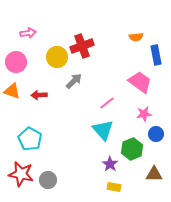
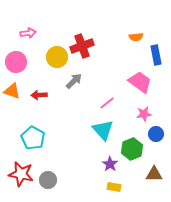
cyan pentagon: moved 3 px right, 1 px up
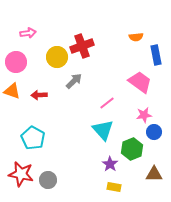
pink star: moved 1 px down
blue circle: moved 2 px left, 2 px up
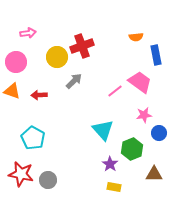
pink line: moved 8 px right, 12 px up
blue circle: moved 5 px right, 1 px down
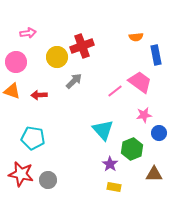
cyan pentagon: rotated 20 degrees counterclockwise
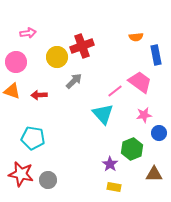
cyan triangle: moved 16 px up
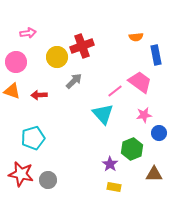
cyan pentagon: rotated 25 degrees counterclockwise
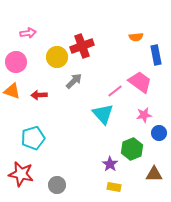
gray circle: moved 9 px right, 5 px down
